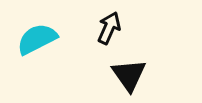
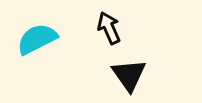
black arrow: rotated 48 degrees counterclockwise
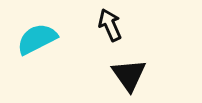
black arrow: moved 1 px right, 3 px up
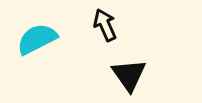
black arrow: moved 5 px left
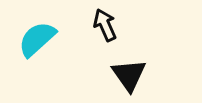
cyan semicircle: rotated 15 degrees counterclockwise
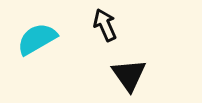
cyan semicircle: rotated 12 degrees clockwise
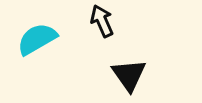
black arrow: moved 3 px left, 4 px up
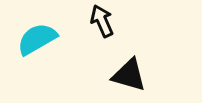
black triangle: rotated 39 degrees counterclockwise
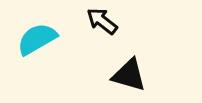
black arrow: rotated 28 degrees counterclockwise
